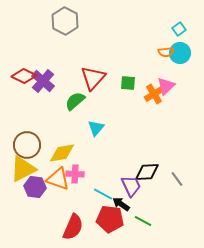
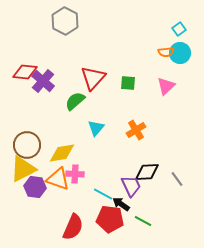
red diamond: moved 1 px right, 4 px up; rotated 20 degrees counterclockwise
orange cross: moved 18 px left, 36 px down
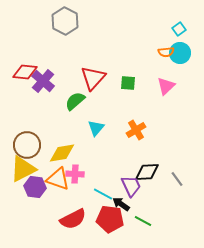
red semicircle: moved 8 px up; rotated 40 degrees clockwise
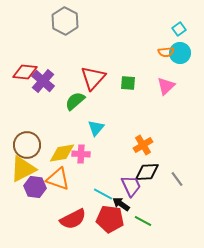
orange cross: moved 7 px right, 15 px down
pink cross: moved 6 px right, 20 px up
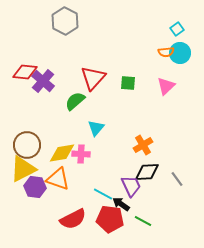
cyan square: moved 2 px left
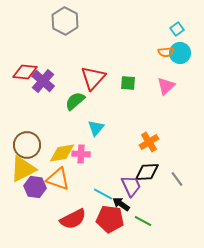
orange cross: moved 6 px right, 3 px up
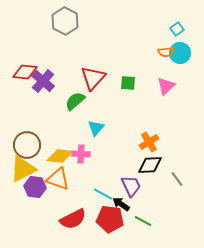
yellow diamond: moved 2 px left, 3 px down; rotated 16 degrees clockwise
black diamond: moved 3 px right, 7 px up
